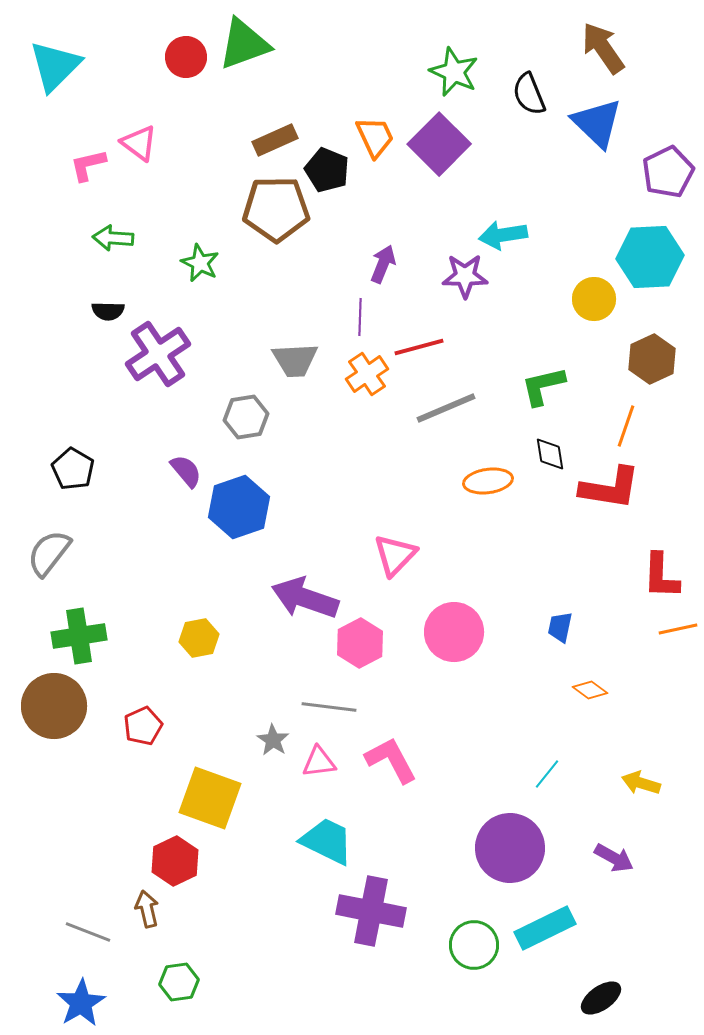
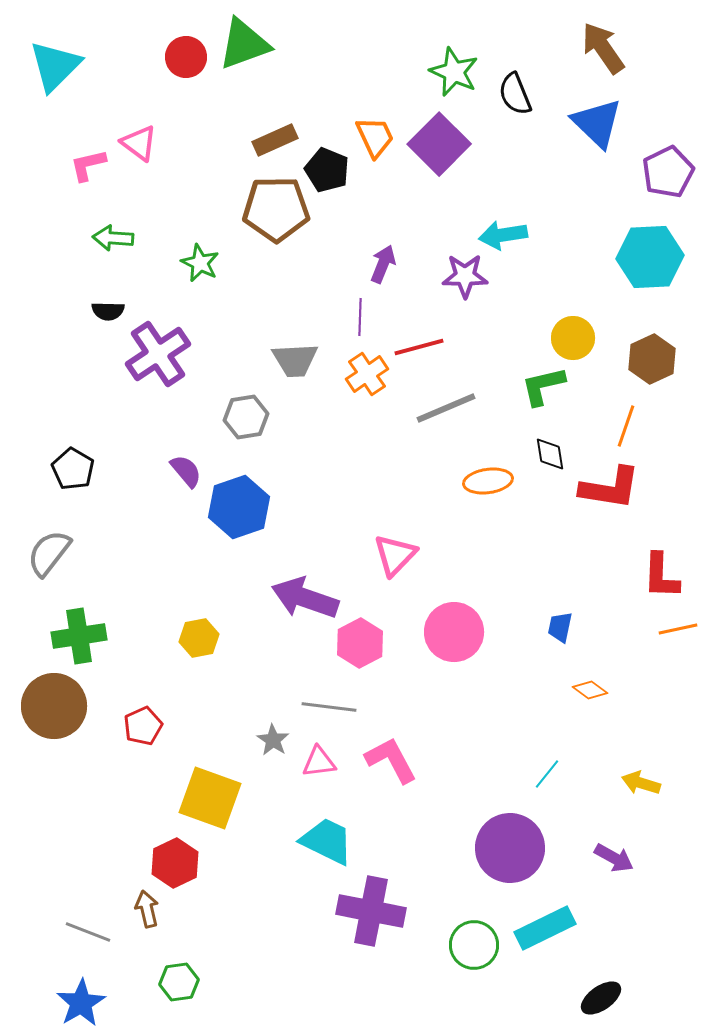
black semicircle at (529, 94): moved 14 px left
yellow circle at (594, 299): moved 21 px left, 39 px down
red hexagon at (175, 861): moved 2 px down
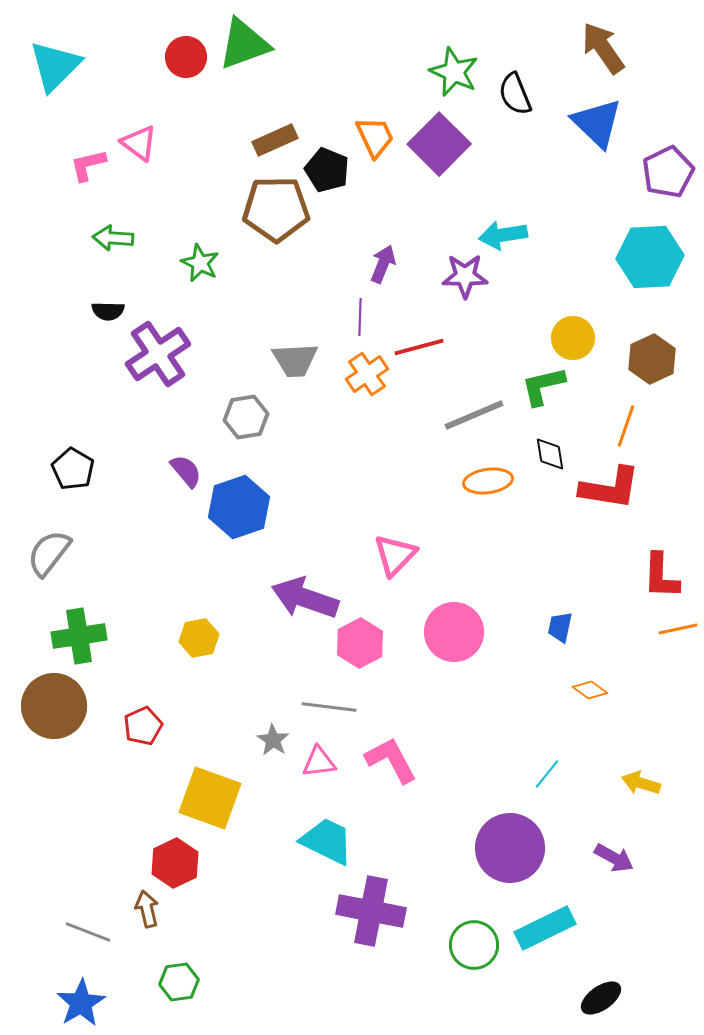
gray line at (446, 408): moved 28 px right, 7 px down
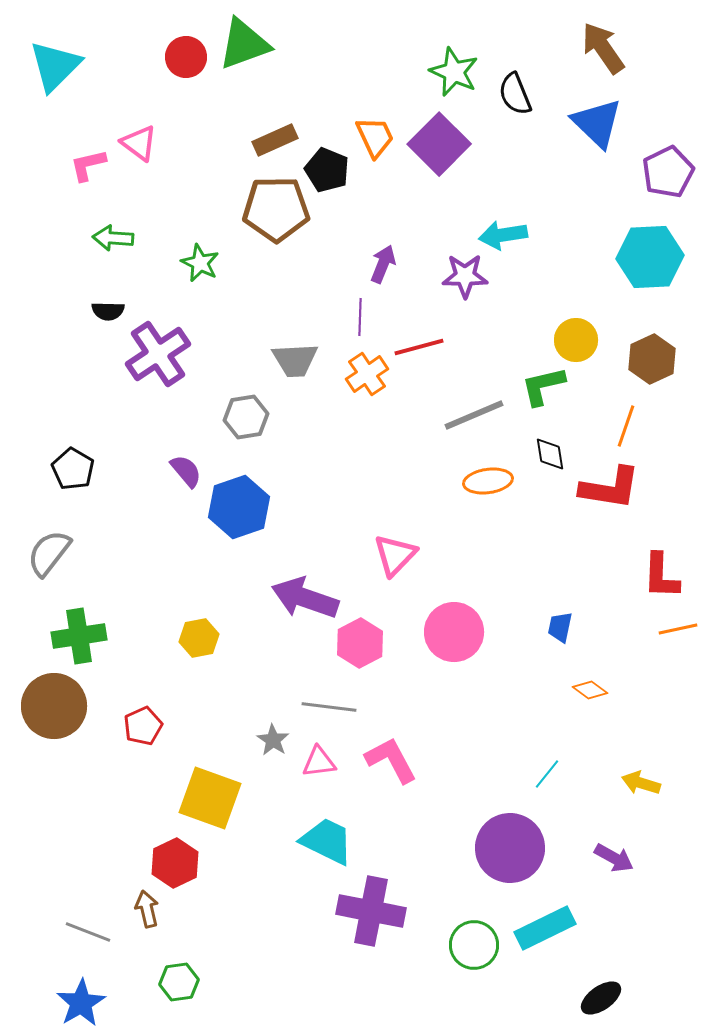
yellow circle at (573, 338): moved 3 px right, 2 px down
